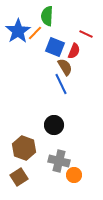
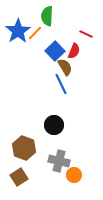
blue square: moved 4 px down; rotated 24 degrees clockwise
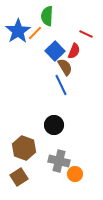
blue line: moved 1 px down
orange circle: moved 1 px right, 1 px up
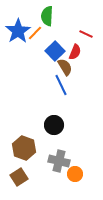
red semicircle: moved 1 px right, 1 px down
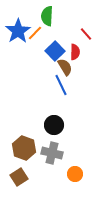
red line: rotated 24 degrees clockwise
red semicircle: rotated 21 degrees counterclockwise
gray cross: moved 7 px left, 8 px up
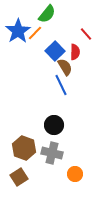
green semicircle: moved 2 px up; rotated 144 degrees counterclockwise
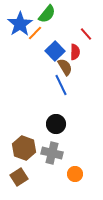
blue star: moved 2 px right, 7 px up
black circle: moved 2 px right, 1 px up
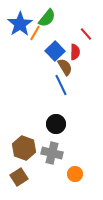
green semicircle: moved 4 px down
orange line: rotated 14 degrees counterclockwise
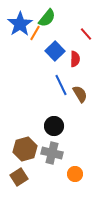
red semicircle: moved 7 px down
brown semicircle: moved 15 px right, 27 px down
black circle: moved 2 px left, 2 px down
brown hexagon: moved 1 px right, 1 px down; rotated 25 degrees clockwise
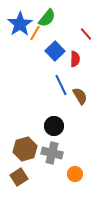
brown semicircle: moved 2 px down
